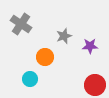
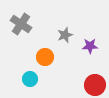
gray star: moved 1 px right, 1 px up
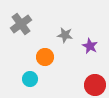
gray cross: rotated 20 degrees clockwise
gray star: rotated 28 degrees clockwise
purple star: rotated 28 degrees clockwise
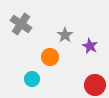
gray cross: rotated 20 degrees counterclockwise
gray star: rotated 28 degrees clockwise
orange circle: moved 5 px right
cyan circle: moved 2 px right
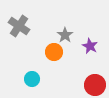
gray cross: moved 2 px left, 2 px down
orange circle: moved 4 px right, 5 px up
